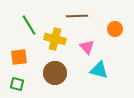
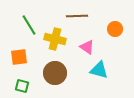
pink triangle: rotated 14 degrees counterclockwise
green square: moved 5 px right, 2 px down
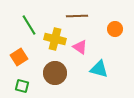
pink triangle: moved 7 px left
orange square: rotated 24 degrees counterclockwise
cyan triangle: moved 1 px up
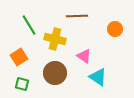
pink triangle: moved 4 px right, 9 px down
cyan triangle: moved 1 px left, 8 px down; rotated 18 degrees clockwise
green square: moved 2 px up
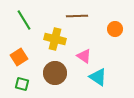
green line: moved 5 px left, 5 px up
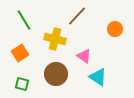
brown line: rotated 45 degrees counterclockwise
orange square: moved 1 px right, 4 px up
brown circle: moved 1 px right, 1 px down
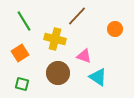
green line: moved 1 px down
pink triangle: rotated 14 degrees counterclockwise
brown circle: moved 2 px right, 1 px up
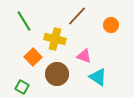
orange circle: moved 4 px left, 4 px up
orange square: moved 13 px right, 4 px down; rotated 12 degrees counterclockwise
brown circle: moved 1 px left, 1 px down
green square: moved 3 px down; rotated 16 degrees clockwise
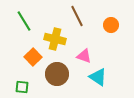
brown line: rotated 70 degrees counterclockwise
green square: rotated 24 degrees counterclockwise
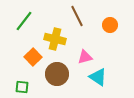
green line: rotated 70 degrees clockwise
orange circle: moved 1 px left
pink triangle: moved 1 px right, 1 px down; rotated 35 degrees counterclockwise
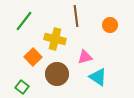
brown line: moved 1 px left; rotated 20 degrees clockwise
green square: rotated 32 degrees clockwise
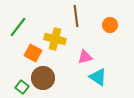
green line: moved 6 px left, 6 px down
orange square: moved 4 px up; rotated 18 degrees counterclockwise
brown circle: moved 14 px left, 4 px down
